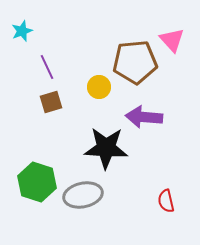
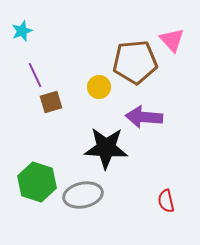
purple line: moved 12 px left, 8 px down
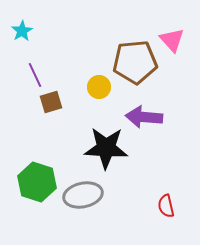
cyan star: rotated 10 degrees counterclockwise
red semicircle: moved 5 px down
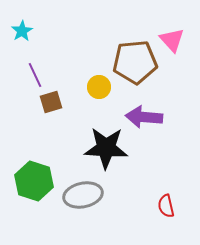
green hexagon: moved 3 px left, 1 px up
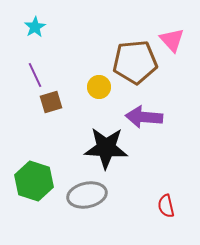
cyan star: moved 13 px right, 4 px up
gray ellipse: moved 4 px right
